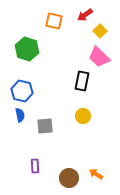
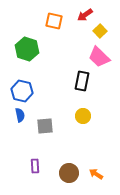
brown circle: moved 5 px up
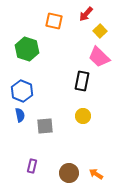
red arrow: moved 1 px right, 1 px up; rotated 14 degrees counterclockwise
blue hexagon: rotated 10 degrees clockwise
purple rectangle: moved 3 px left; rotated 16 degrees clockwise
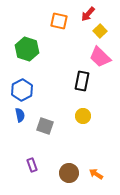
red arrow: moved 2 px right
orange square: moved 5 px right
pink trapezoid: moved 1 px right
blue hexagon: moved 1 px up; rotated 10 degrees clockwise
gray square: rotated 24 degrees clockwise
purple rectangle: moved 1 px up; rotated 32 degrees counterclockwise
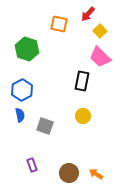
orange square: moved 3 px down
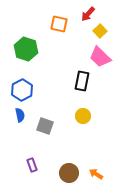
green hexagon: moved 1 px left
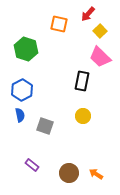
purple rectangle: rotated 32 degrees counterclockwise
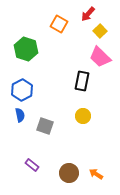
orange square: rotated 18 degrees clockwise
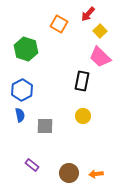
gray square: rotated 18 degrees counterclockwise
orange arrow: rotated 40 degrees counterclockwise
